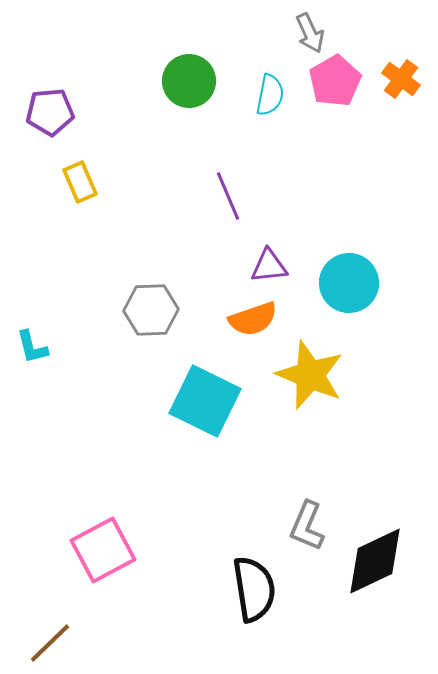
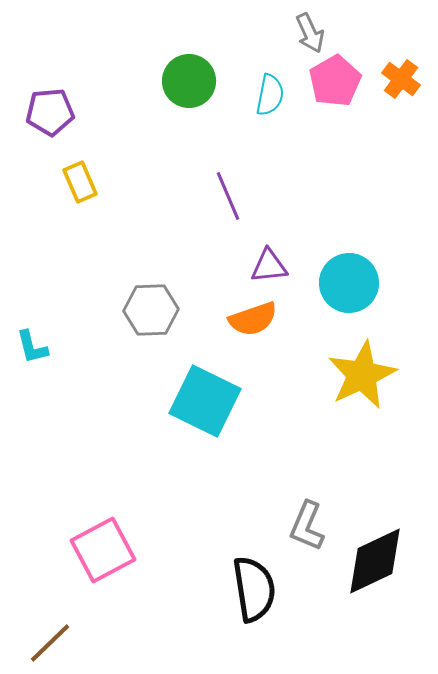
yellow star: moved 52 px right; rotated 24 degrees clockwise
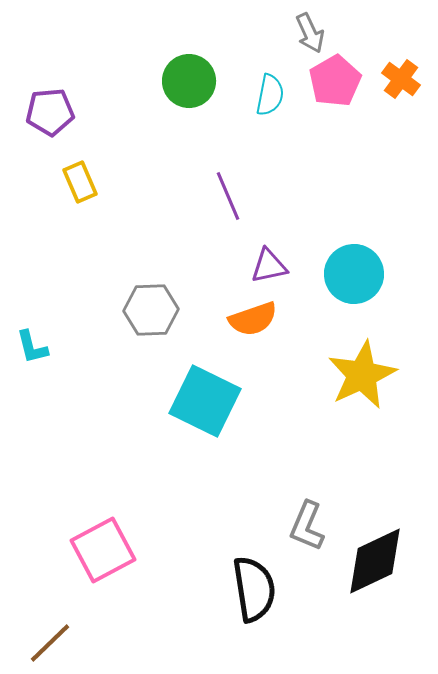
purple triangle: rotated 6 degrees counterclockwise
cyan circle: moved 5 px right, 9 px up
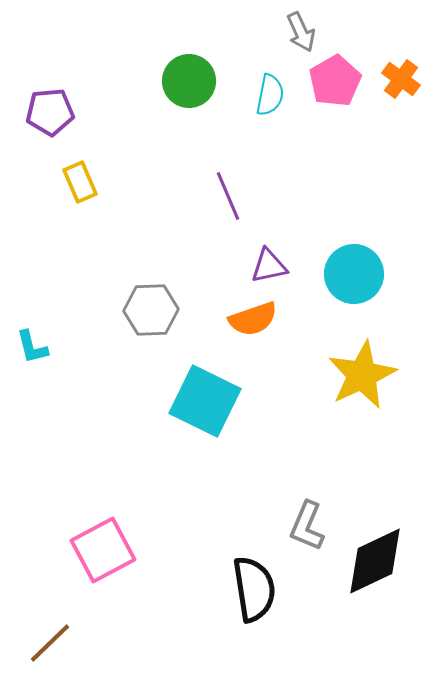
gray arrow: moved 9 px left, 1 px up
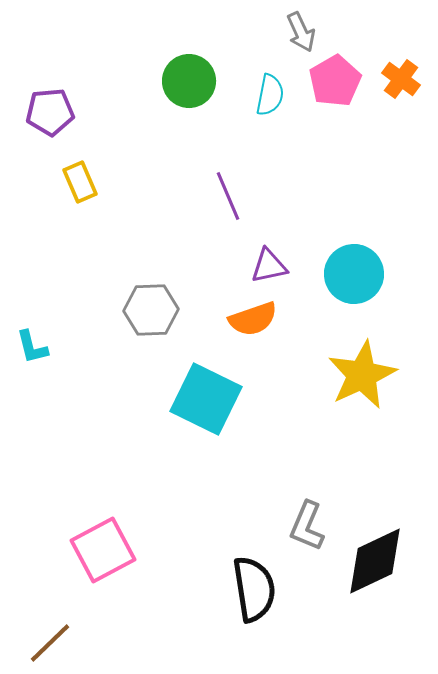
cyan square: moved 1 px right, 2 px up
